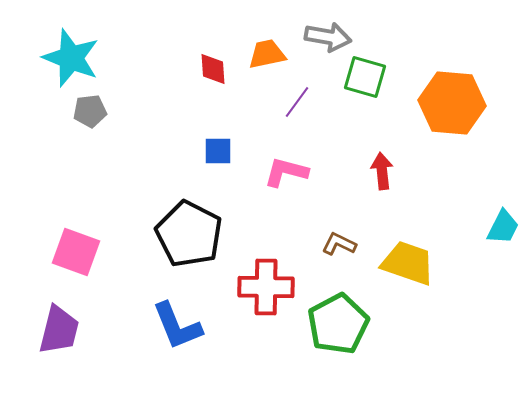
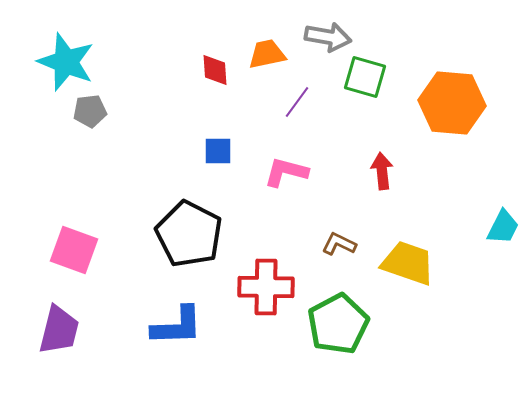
cyan star: moved 5 px left, 4 px down
red diamond: moved 2 px right, 1 px down
pink square: moved 2 px left, 2 px up
blue L-shape: rotated 70 degrees counterclockwise
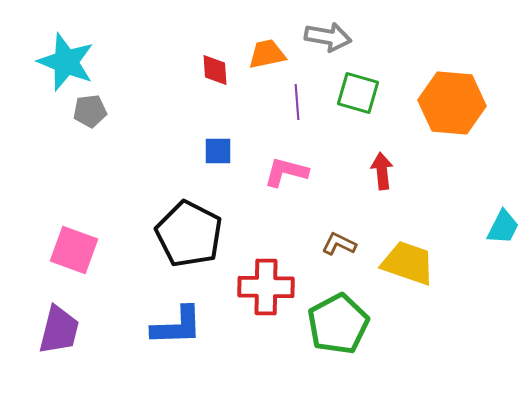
green square: moved 7 px left, 16 px down
purple line: rotated 40 degrees counterclockwise
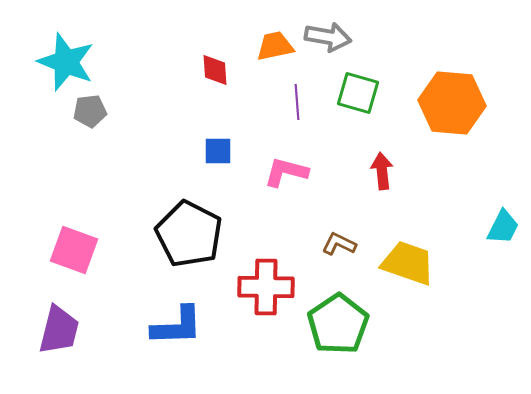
orange trapezoid: moved 8 px right, 8 px up
green pentagon: rotated 6 degrees counterclockwise
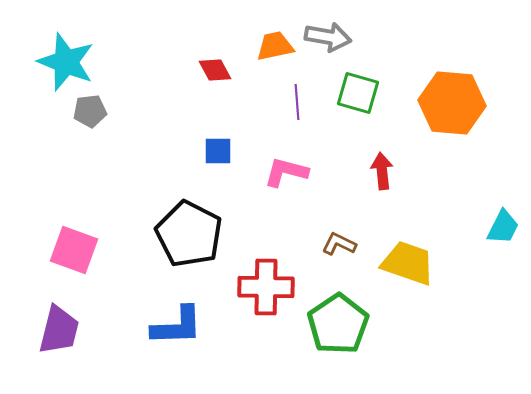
red diamond: rotated 24 degrees counterclockwise
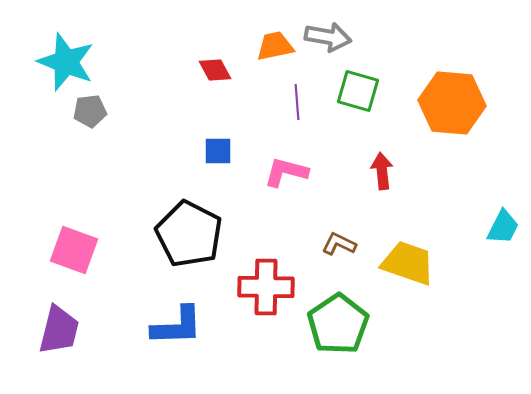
green square: moved 2 px up
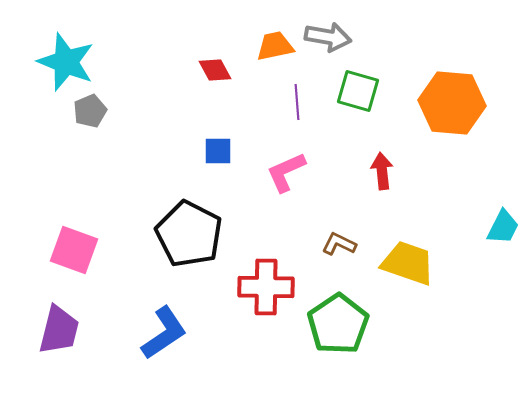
gray pentagon: rotated 16 degrees counterclockwise
pink L-shape: rotated 39 degrees counterclockwise
blue L-shape: moved 13 px left, 7 px down; rotated 32 degrees counterclockwise
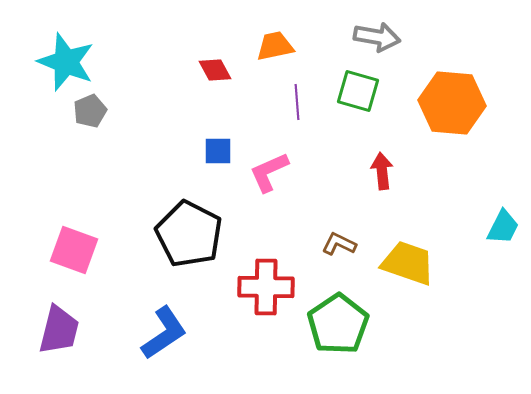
gray arrow: moved 49 px right
pink L-shape: moved 17 px left
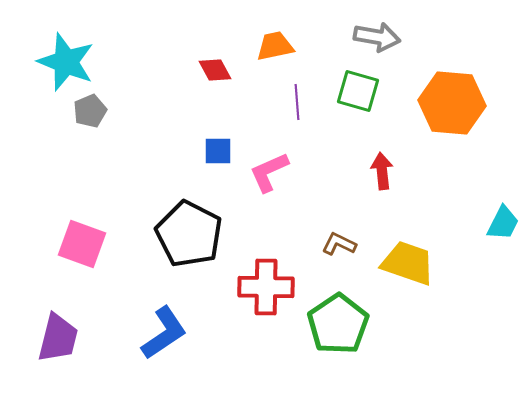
cyan trapezoid: moved 4 px up
pink square: moved 8 px right, 6 px up
purple trapezoid: moved 1 px left, 8 px down
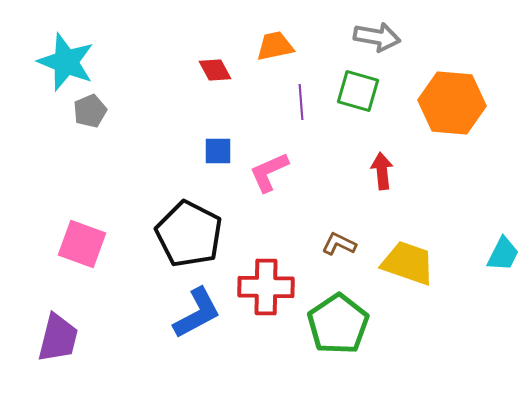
purple line: moved 4 px right
cyan trapezoid: moved 31 px down
blue L-shape: moved 33 px right, 20 px up; rotated 6 degrees clockwise
